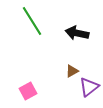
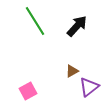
green line: moved 3 px right
black arrow: moved 7 px up; rotated 120 degrees clockwise
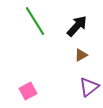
brown triangle: moved 9 px right, 16 px up
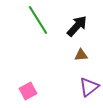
green line: moved 3 px right, 1 px up
brown triangle: rotated 24 degrees clockwise
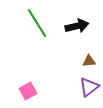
green line: moved 1 px left, 3 px down
black arrow: rotated 35 degrees clockwise
brown triangle: moved 8 px right, 6 px down
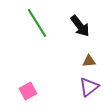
black arrow: moved 3 px right; rotated 65 degrees clockwise
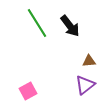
black arrow: moved 10 px left
purple triangle: moved 4 px left, 2 px up
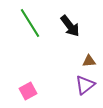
green line: moved 7 px left
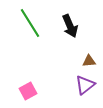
black arrow: rotated 15 degrees clockwise
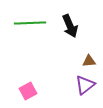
green line: rotated 60 degrees counterclockwise
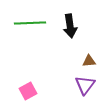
black arrow: rotated 15 degrees clockwise
purple triangle: rotated 15 degrees counterclockwise
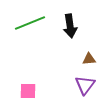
green line: rotated 20 degrees counterclockwise
brown triangle: moved 2 px up
pink square: rotated 30 degrees clockwise
